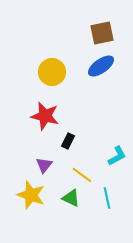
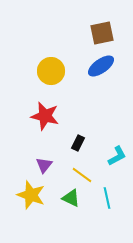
yellow circle: moved 1 px left, 1 px up
black rectangle: moved 10 px right, 2 px down
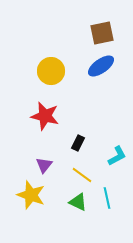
green triangle: moved 7 px right, 4 px down
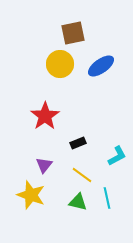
brown square: moved 29 px left
yellow circle: moved 9 px right, 7 px up
red star: rotated 24 degrees clockwise
black rectangle: rotated 42 degrees clockwise
green triangle: rotated 12 degrees counterclockwise
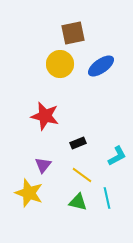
red star: rotated 24 degrees counterclockwise
purple triangle: moved 1 px left
yellow star: moved 2 px left, 2 px up
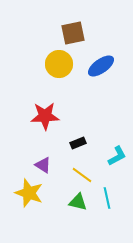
yellow circle: moved 1 px left
red star: rotated 16 degrees counterclockwise
purple triangle: rotated 36 degrees counterclockwise
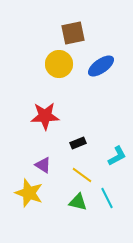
cyan line: rotated 15 degrees counterclockwise
